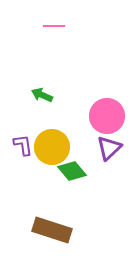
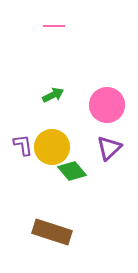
green arrow: moved 11 px right; rotated 130 degrees clockwise
pink circle: moved 11 px up
brown rectangle: moved 2 px down
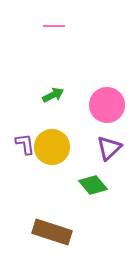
purple L-shape: moved 2 px right, 1 px up
green diamond: moved 21 px right, 14 px down
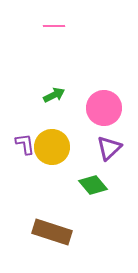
green arrow: moved 1 px right
pink circle: moved 3 px left, 3 px down
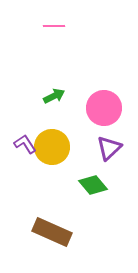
green arrow: moved 1 px down
purple L-shape: rotated 25 degrees counterclockwise
brown rectangle: rotated 6 degrees clockwise
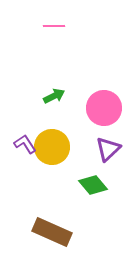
purple triangle: moved 1 px left, 1 px down
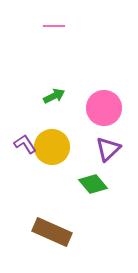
green diamond: moved 1 px up
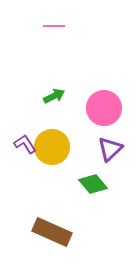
purple triangle: moved 2 px right
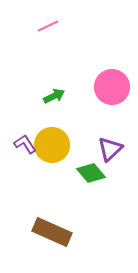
pink line: moved 6 px left; rotated 25 degrees counterclockwise
pink circle: moved 8 px right, 21 px up
yellow circle: moved 2 px up
green diamond: moved 2 px left, 11 px up
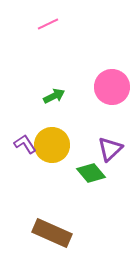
pink line: moved 2 px up
brown rectangle: moved 1 px down
